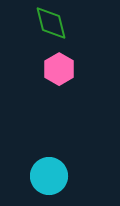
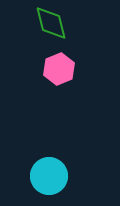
pink hexagon: rotated 8 degrees clockwise
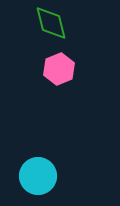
cyan circle: moved 11 px left
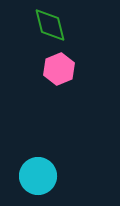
green diamond: moved 1 px left, 2 px down
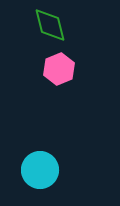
cyan circle: moved 2 px right, 6 px up
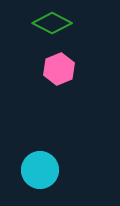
green diamond: moved 2 px right, 2 px up; rotated 48 degrees counterclockwise
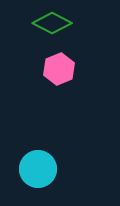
cyan circle: moved 2 px left, 1 px up
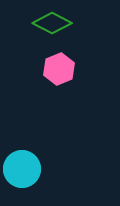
cyan circle: moved 16 px left
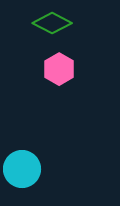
pink hexagon: rotated 8 degrees counterclockwise
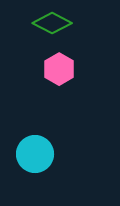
cyan circle: moved 13 px right, 15 px up
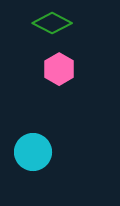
cyan circle: moved 2 px left, 2 px up
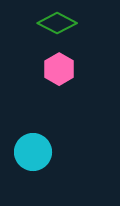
green diamond: moved 5 px right
